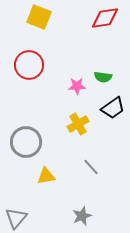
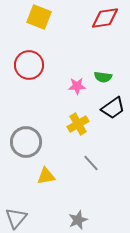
gray line: moved 4 px up
gray star: moved 4 px left, 4 px down
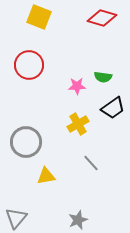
red diamond: moved 3 px left; rotated 24 degrees clockwise
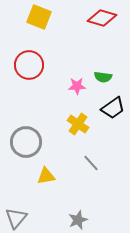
yellow cross: rotated 25 degrees counterclockwise
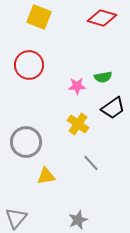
green semicircle: rotated 18 degrees counterclockwise
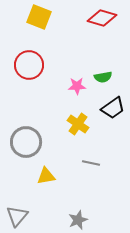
gray line: rotated 36 degrees counterclockwise
gray triangle: moved 1 px right, 2 px up
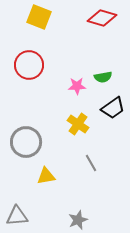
gray line: rotated 48 degrees clockwise
gray triangle: rotated 45 degrees clockwise
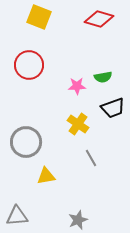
red diamond: moved 3 px left, 1 px down
black trapezoid: rotated 15 degrees clockwise
gray line: moved 5 px up
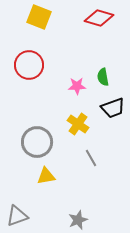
red diamond: moved 1 px up
green semicircle: rotated 90 degrees clockwise
gray circle: moved 11 px right
gray triangle: rotated 15 degrees counterclockwise
